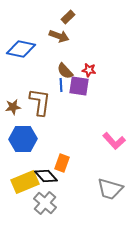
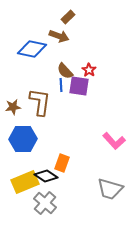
blue diamond: moved 11 px right
red star: rotated 24 degrees clockwise
black diamond: rotated 15 degrees counterclockwise
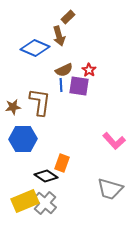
brown arrow: rotated 54 degrees clockwise
blue diamond: moved 3 px right, 1 px up; rotated 12 degrees clockwise
brown semicircle: moved 1 px left, 1 px up; rotated 72 degrees counterclockwise
yellow rectangle: moved 19 px down
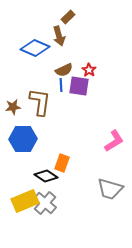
pink L-shape: rotated 80 degrees counterclockwise
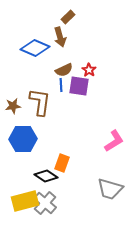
brown arrow: moved 1 px right, 1 px down
brown star: moved 1 px up
yellow rectangle: rotated 8 degrees clockwise
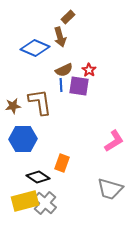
brown L-shape: rotated 16 degrees counterclockwise
black diamond: moved 8 px left, 1 px down
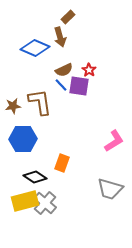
blue line: rotated 40 degrees counterclockwise
black diamond: moved 3 px left
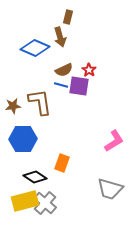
brown rectangle: rotated 32 degrees counterclockwise
blue line: rotated 32 degrees counterclockwise
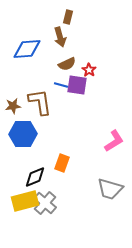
blue diamond: moved 8 px left, 1 px down; rotated 28 degrees counterclockwise
brown semicircle: moved 3 px right, 6 px up
purple square: moved 2 px left, 1 px up
blue hexagon: moved 5 px up
black diamond: rotated 55 degrees counterclockwise
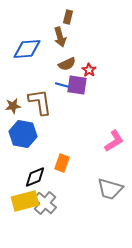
blue line: moved 1 px right
blue hexagon: rotated 12 degrees clockwise
